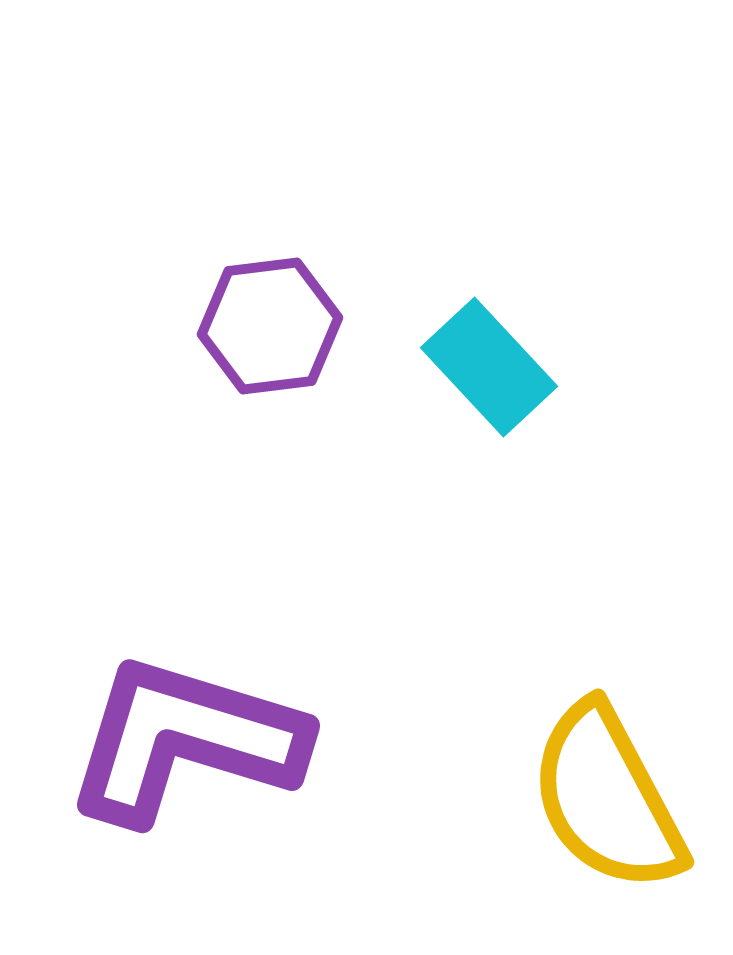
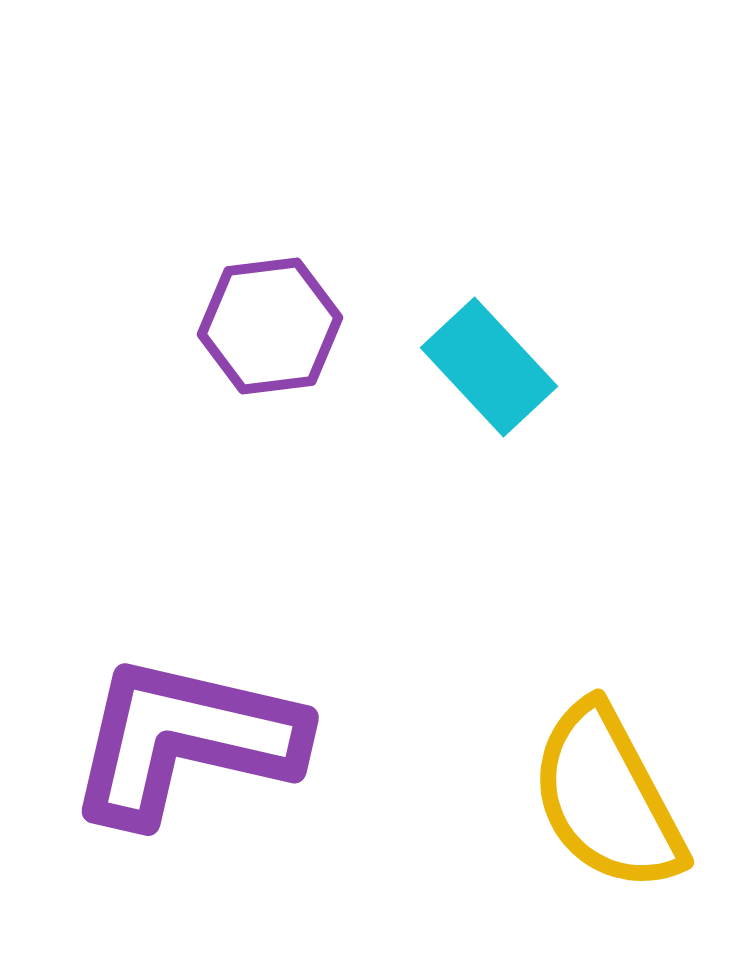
purple L-shape: rotated 4 degrees counterclockwise
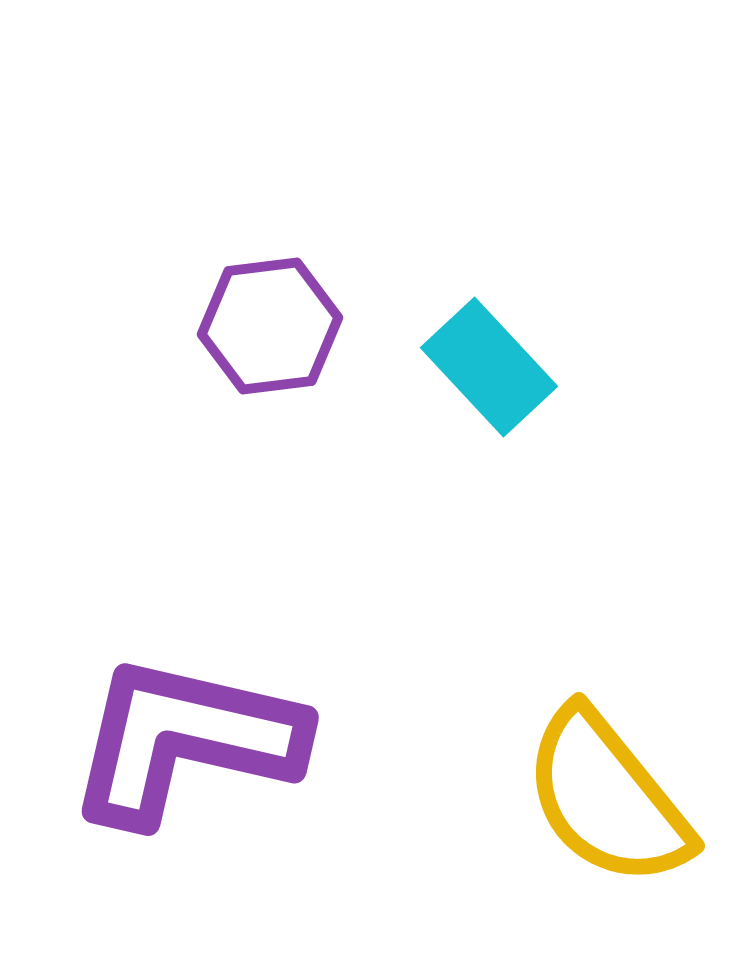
yellow semicircle: rotated 11 degrees counterclockwise
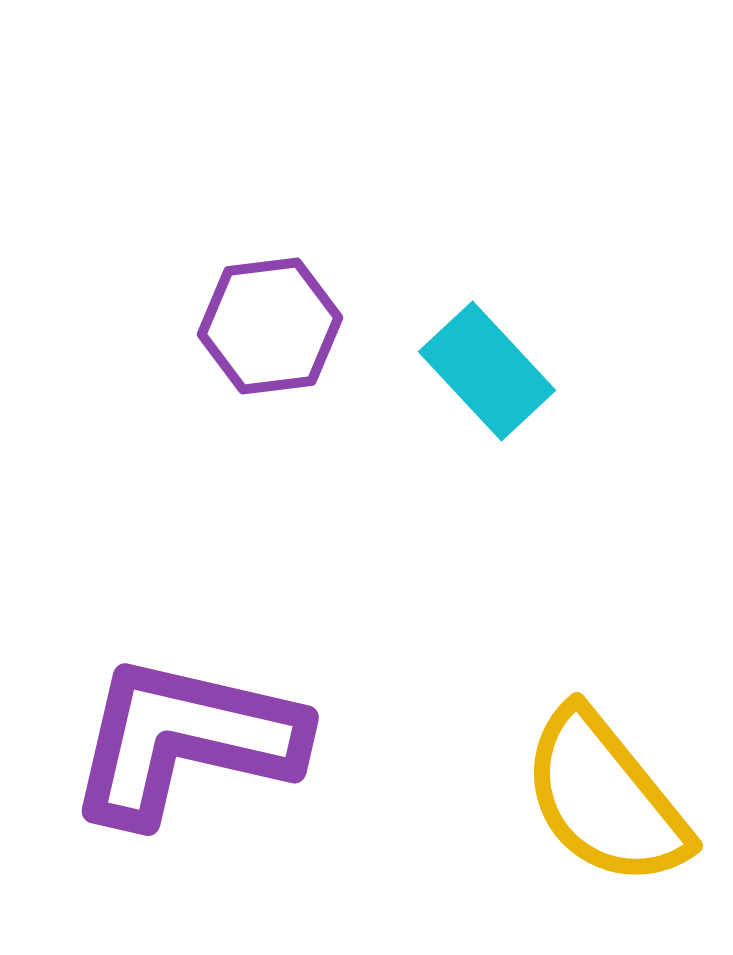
cyan rectangle: moved 2 px left, 4 px down
yellow semicircle: moved 2 px left
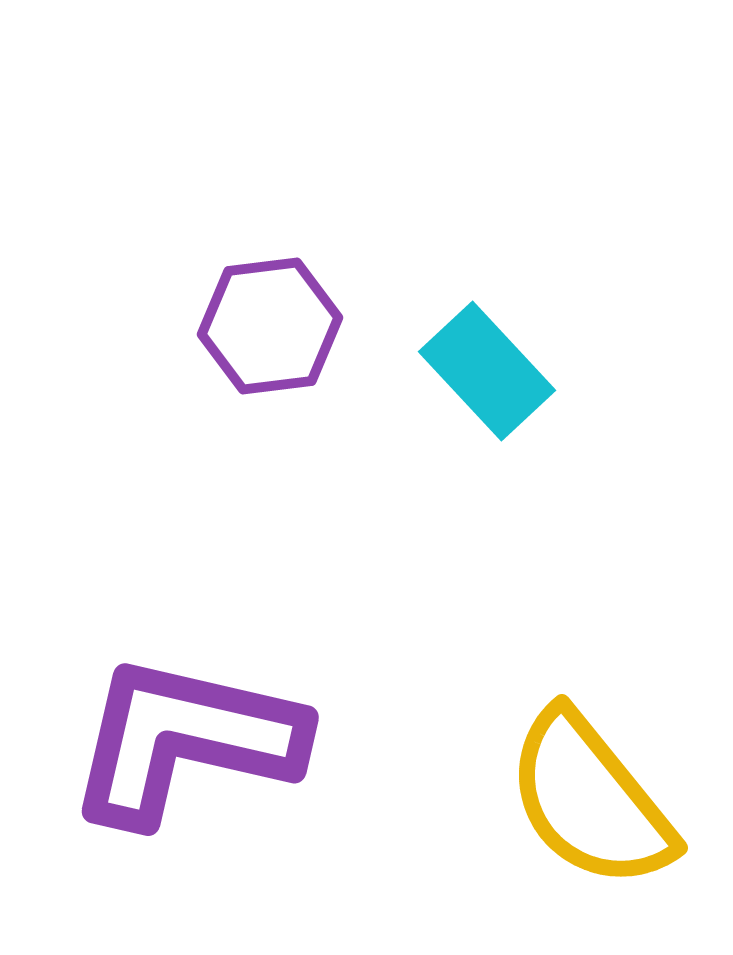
yellow semicircle: moved 15 px left, 2 px down
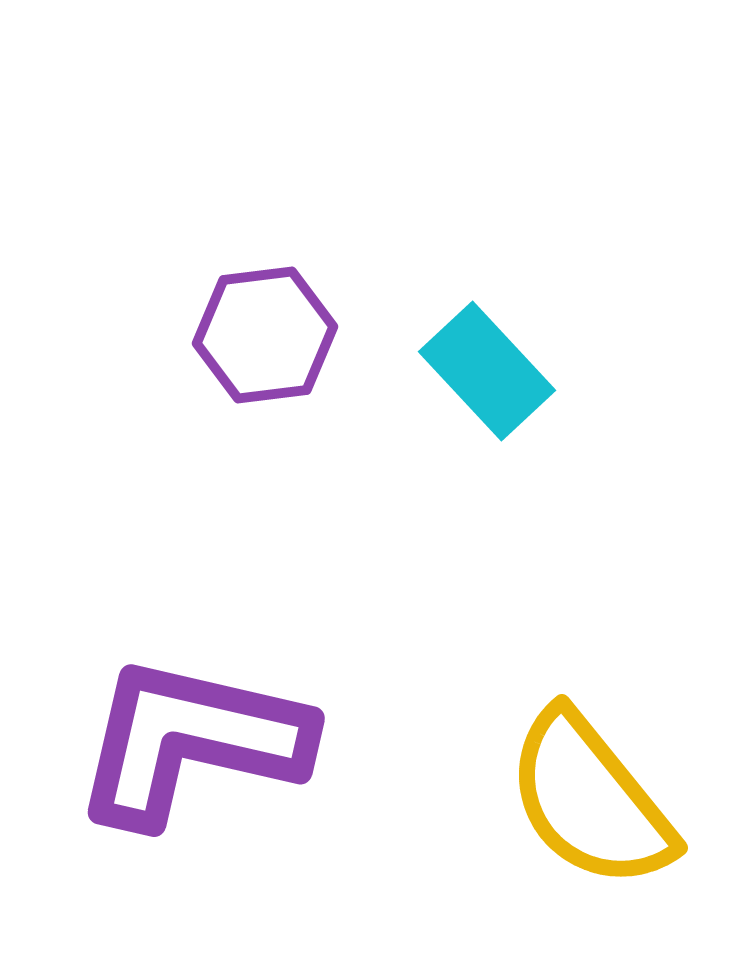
purple hexagon: moved 5 px left, 9 px down
purple L-shape: moved 6 px right, 1 px down
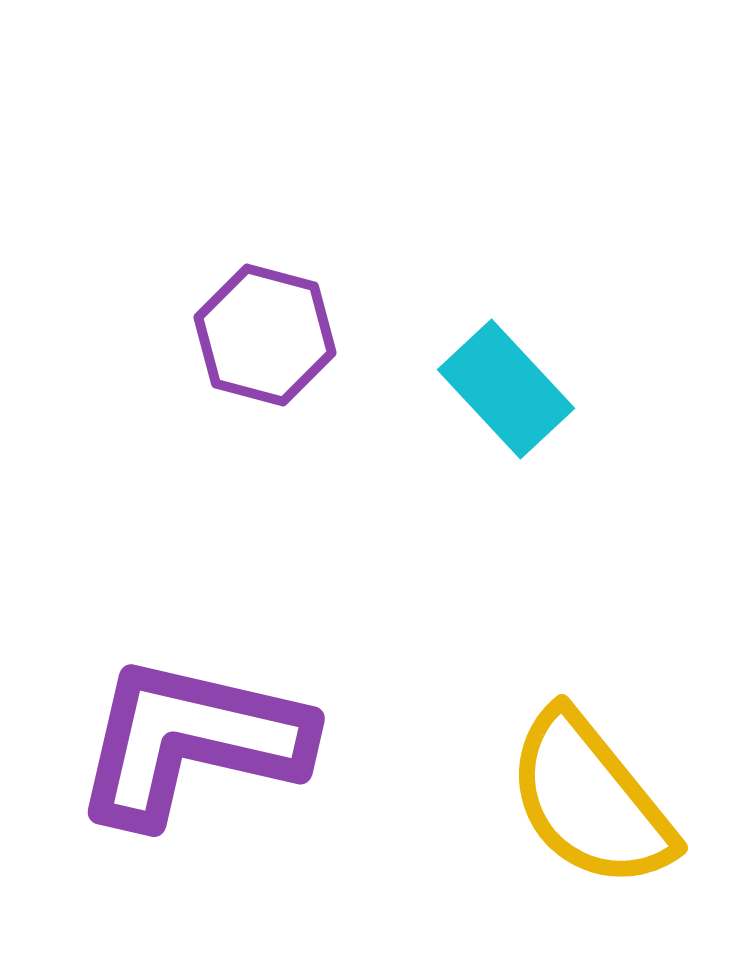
purple hexagon: rotated 22 degrees clockwise
cyan rectangle: moved 19 px right, 18 px down
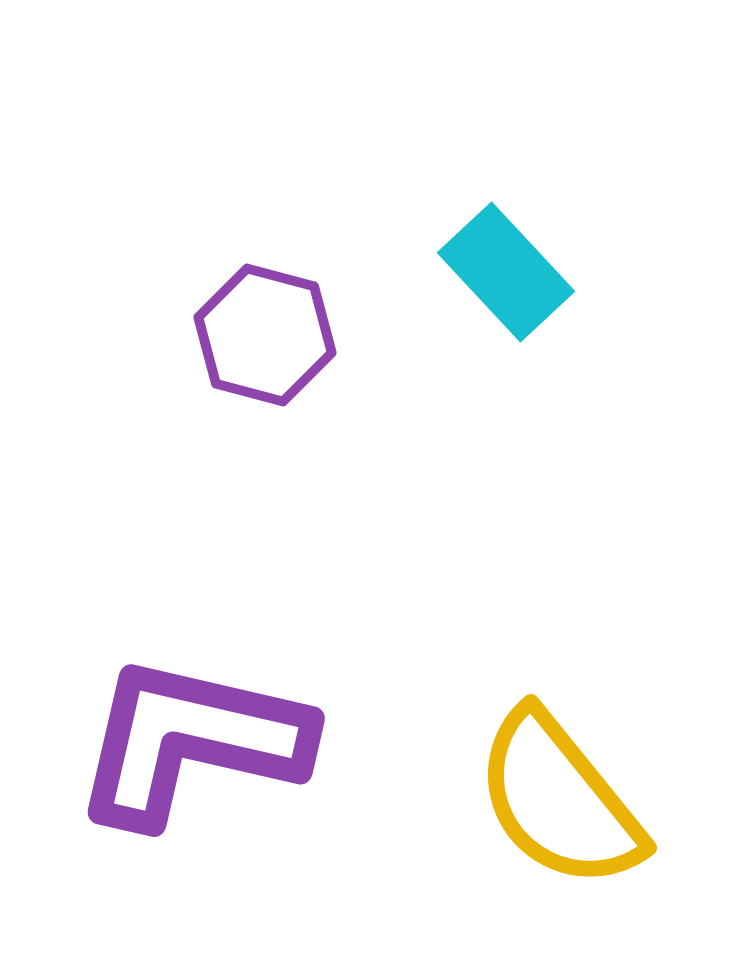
cyan rectangle: moved 117 px up
yellow semicircle: moved 31 px left
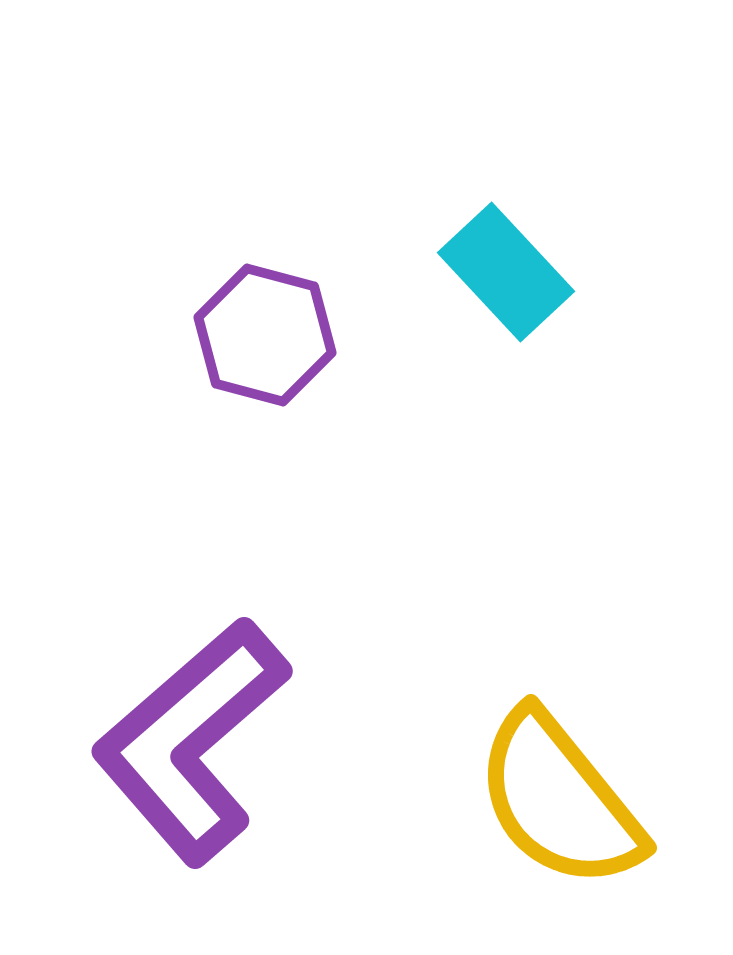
purple L-shape: rotated 54 degrees counterclockwise
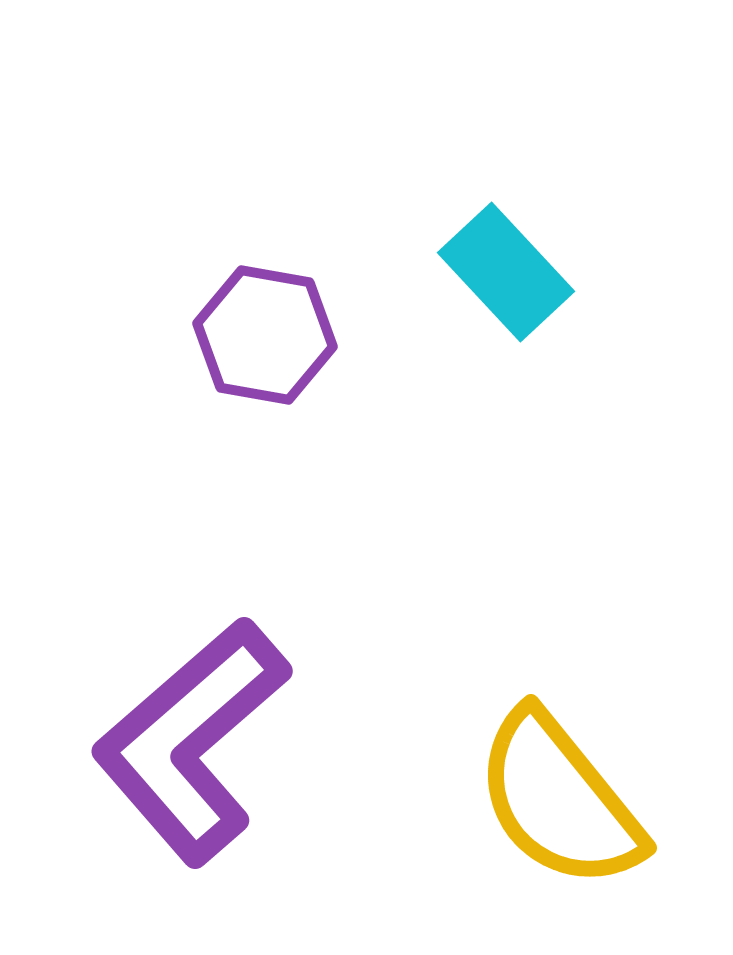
purple hexagon: rotated 5 degrees counterclockwise
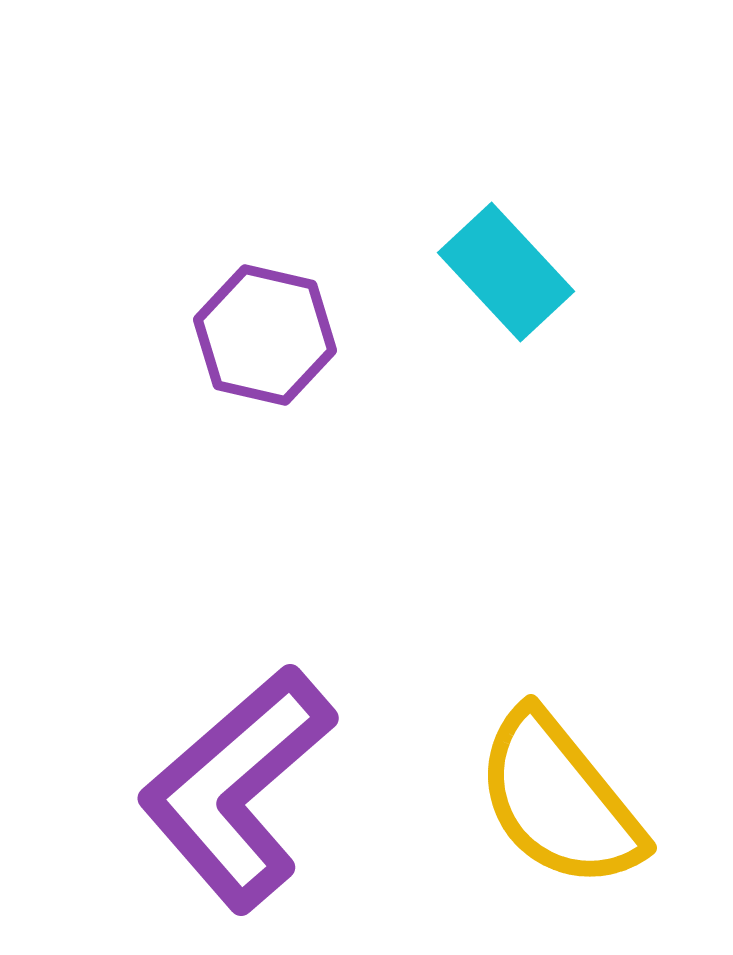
purple hexagon: rotated 3 degrees clockwise
purple L-shape: moved 46 px right, 47 px down
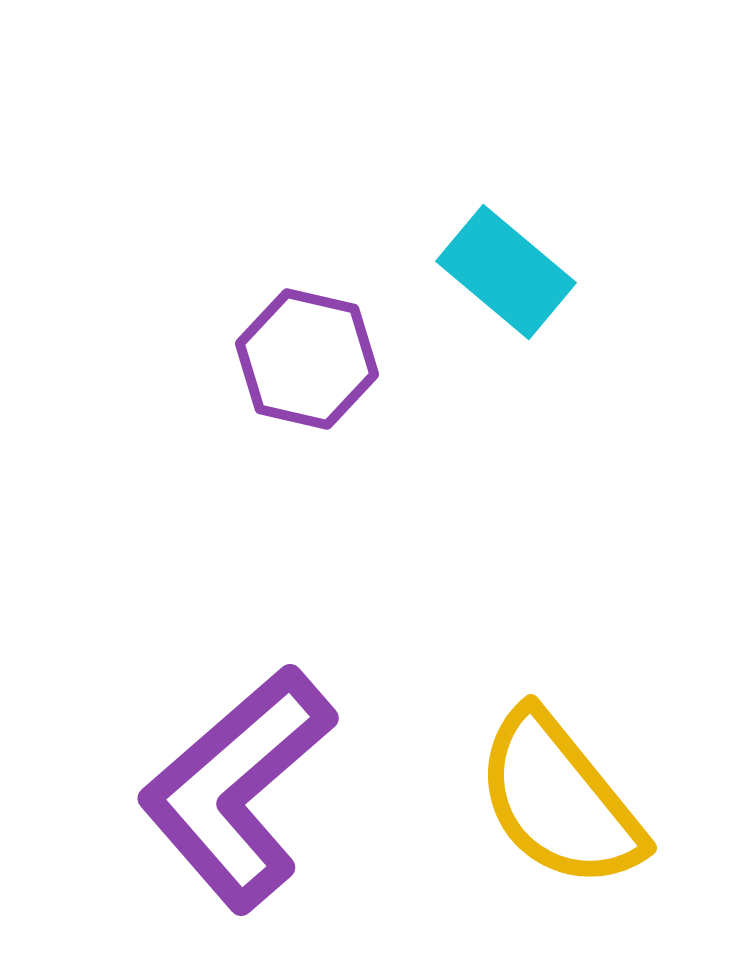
cyan rectangle: rotated 7 degrees counterclockwise
purple hexagon: moved 42 px right, 24 px down
